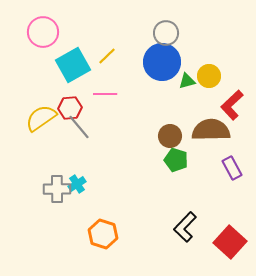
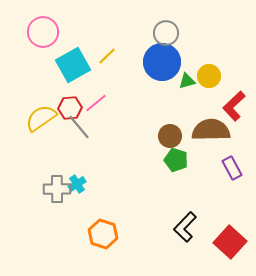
pink line: moved 9 px left, 9 px down; rotated 40 degrees counterclockwise
red L-shape: moved 2 px right, 1 px down
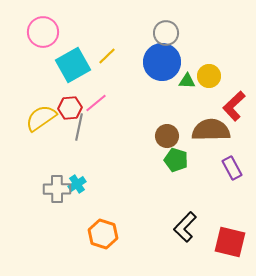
green triangle: rotated 18 degrees clockwise
gray line: rotated 52 degrees clockwise
brown circle: moved 3 px left
red square: rotated 28 degrees counterclockwise
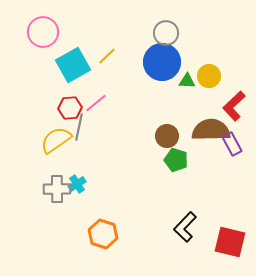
yellow semicircle: moved 15 px right, 22 px down
purple rectangle: moved 24 px up
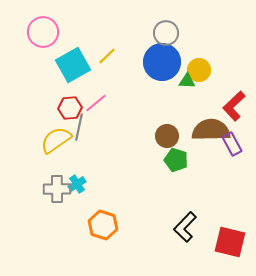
yellow circle: moved 10 px left, 6 px up
orange hexagon: moved 9 px up
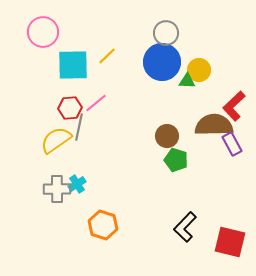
cyan square: rotated 28 degrees clockwise
brown semicircle: moved 3 px right, 5 px up
